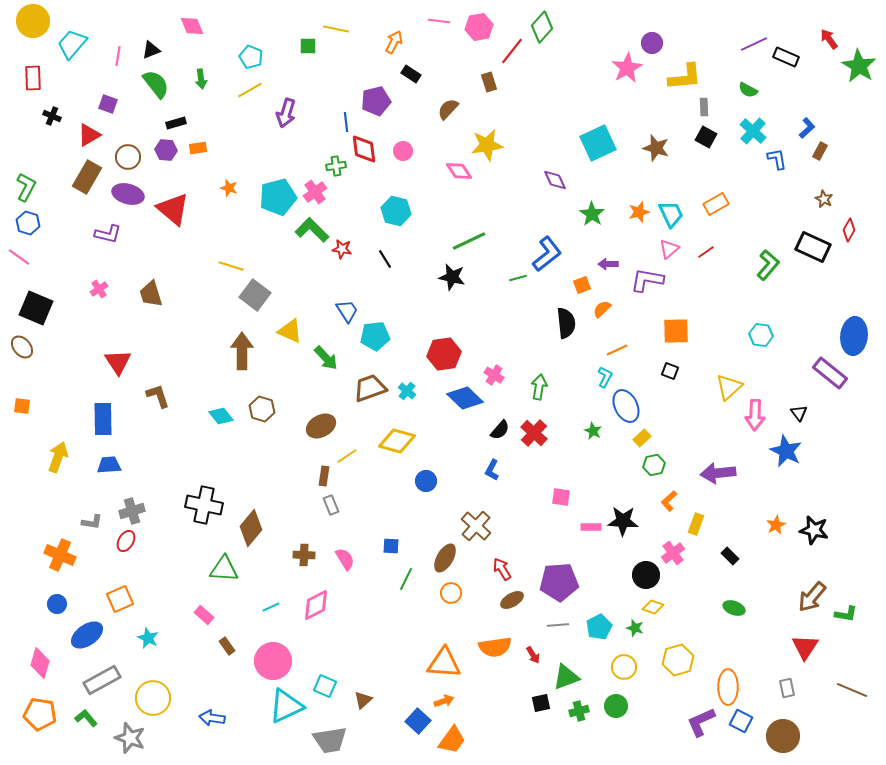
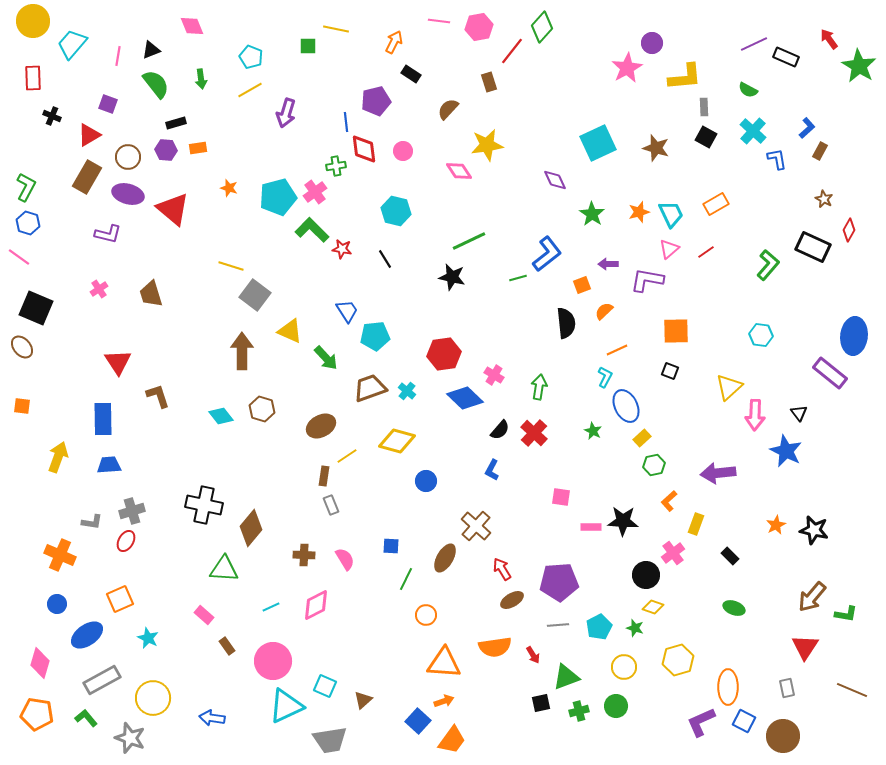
orange semicircle at (602, 309): moved 2 px right, 2 px down
orange circle at (451, 593): moved 25 px left, 22 px down
orange pentagon at (40, 714): moved 3 px left
blue square at (741, 721): moved 3 px right
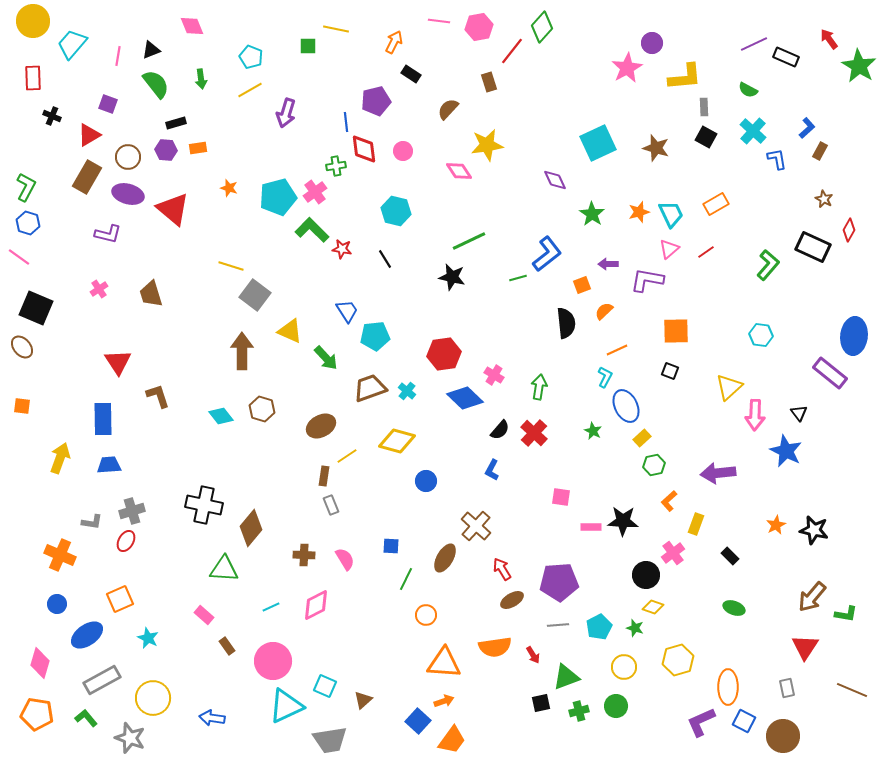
yellow arrow at (58, 457): moved 2 px right, 1 px down
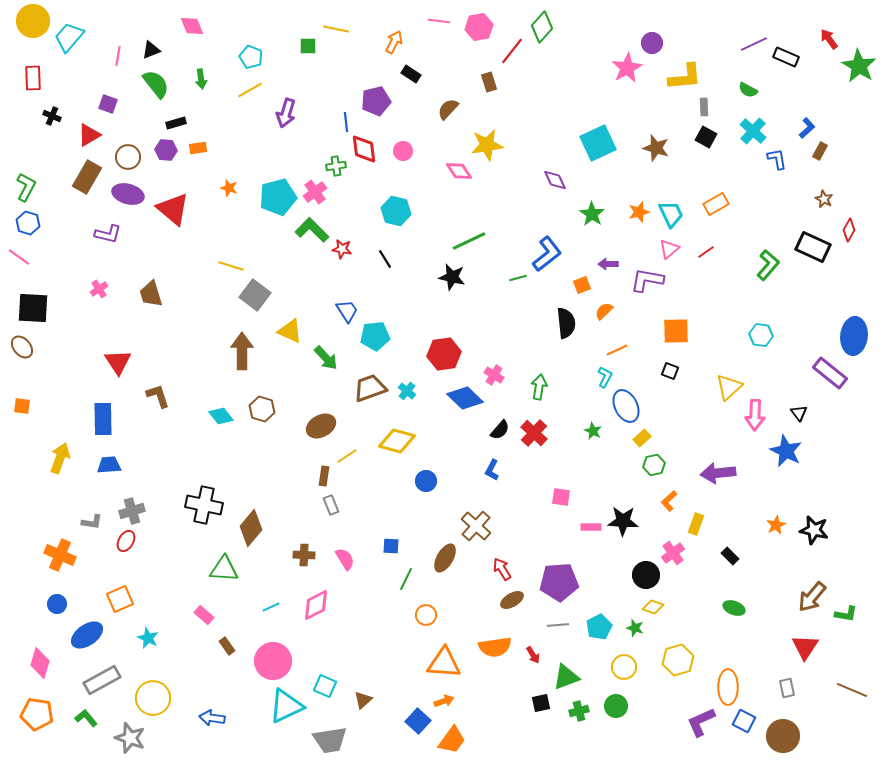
cyan trapezoid at (72, 44): moved 3 px left, 7 px up
black square at (36, 308): moved 3 px left; rotated 20 degrees counterclockwise
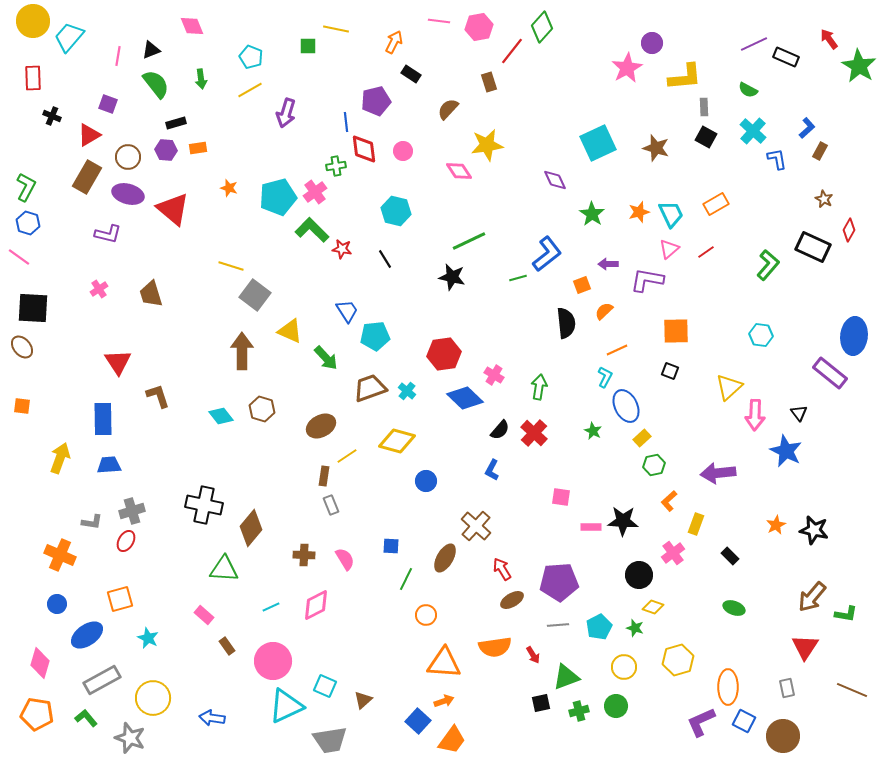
black circle at (646, 575): moved 7 px left
orange square at (120, 599): rotated 8 degrees clockwise
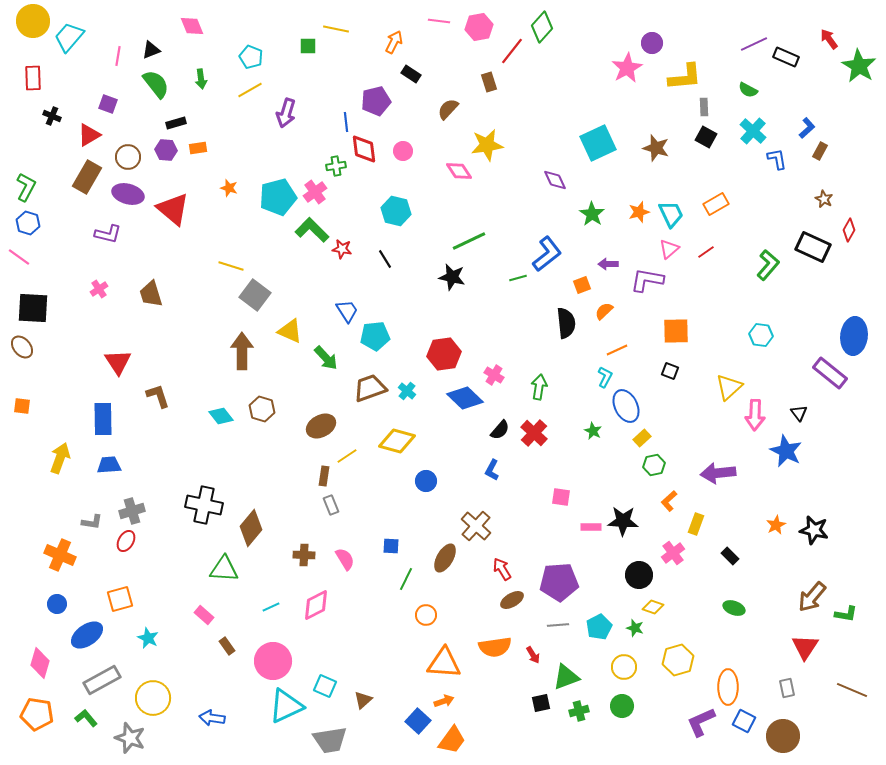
green circle at (616, 706): moved 6 px right
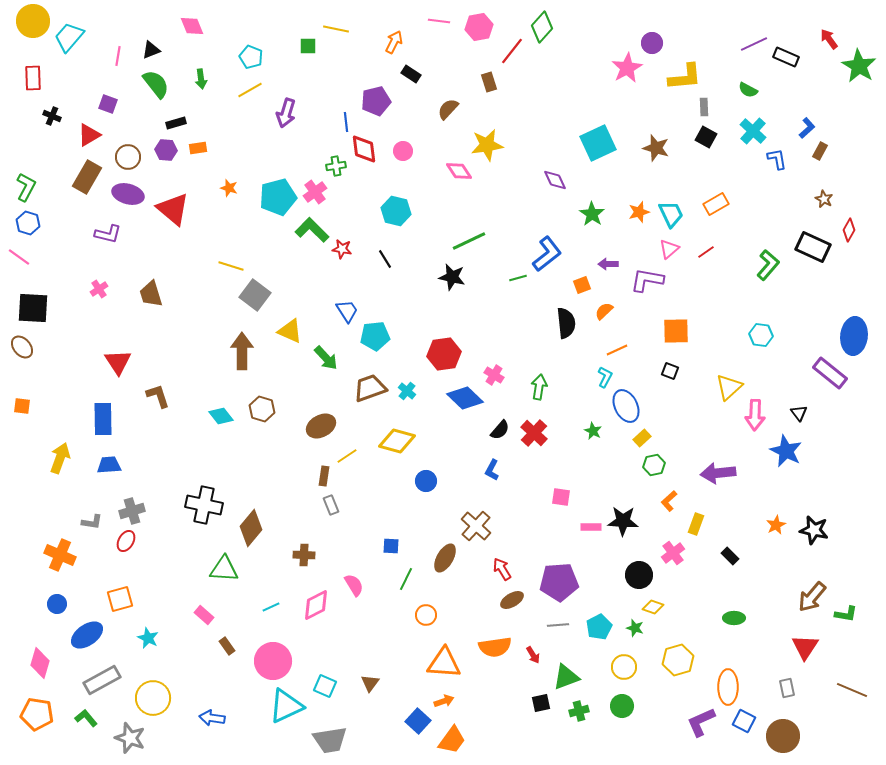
pink semicircle at (345, 559): moved 9 px right, 26 px down
green ellipse at (734, 608): moved 10 px down; rotated 20 degrees counterclockwise
brown triangle at (363, 700): moved 7 px right, 17 px up; rotated 12 degrees counterclockwise
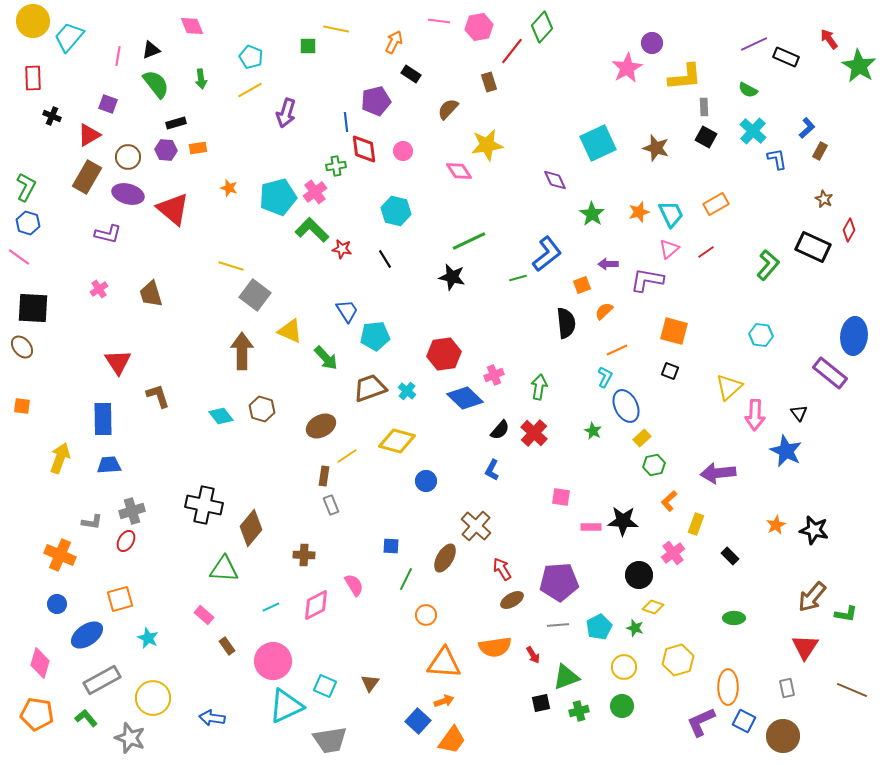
orange square at (676, 331): moved 2 px left; rotated 16 degrees clockwise
pink cross at (494, 375): rotated 36 degrees clockwise
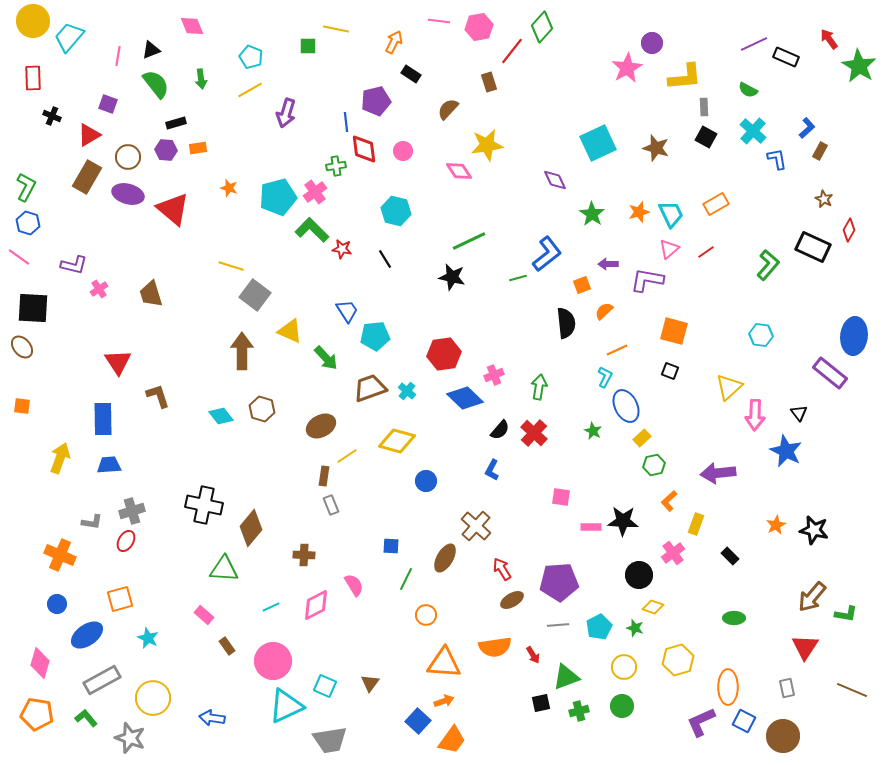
purple L-shape at (108, 234): moved 34 px left, 31 px down
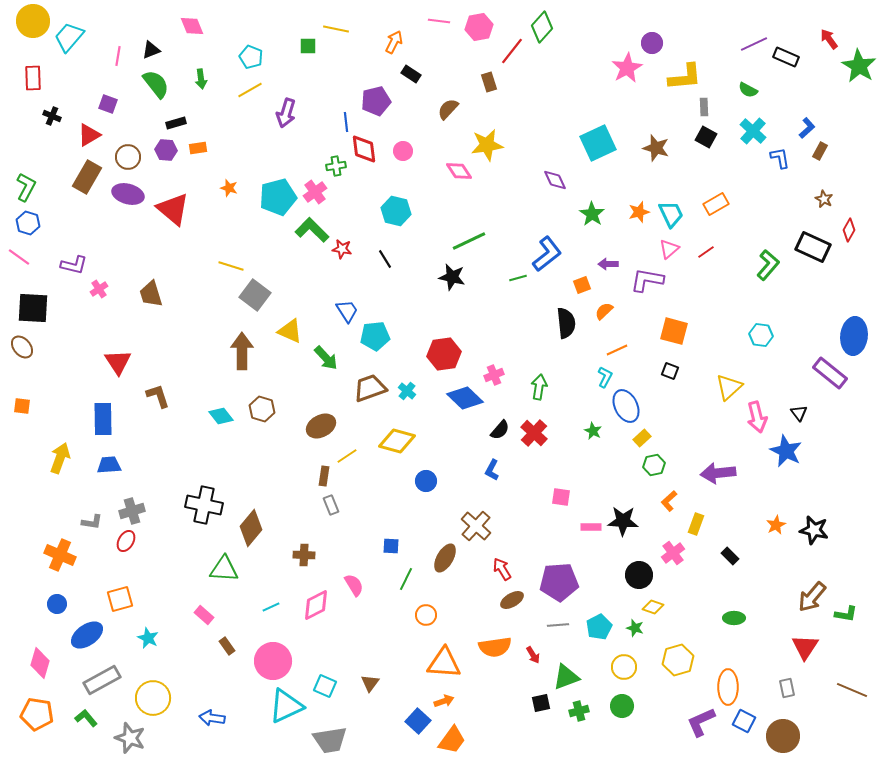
blue L-shape at (777, 159): moved 3 px right, 1 px up
pink arrow at (755, 415): moved 2 px right, 2 px down; rotated 16 degrees counterclockwise
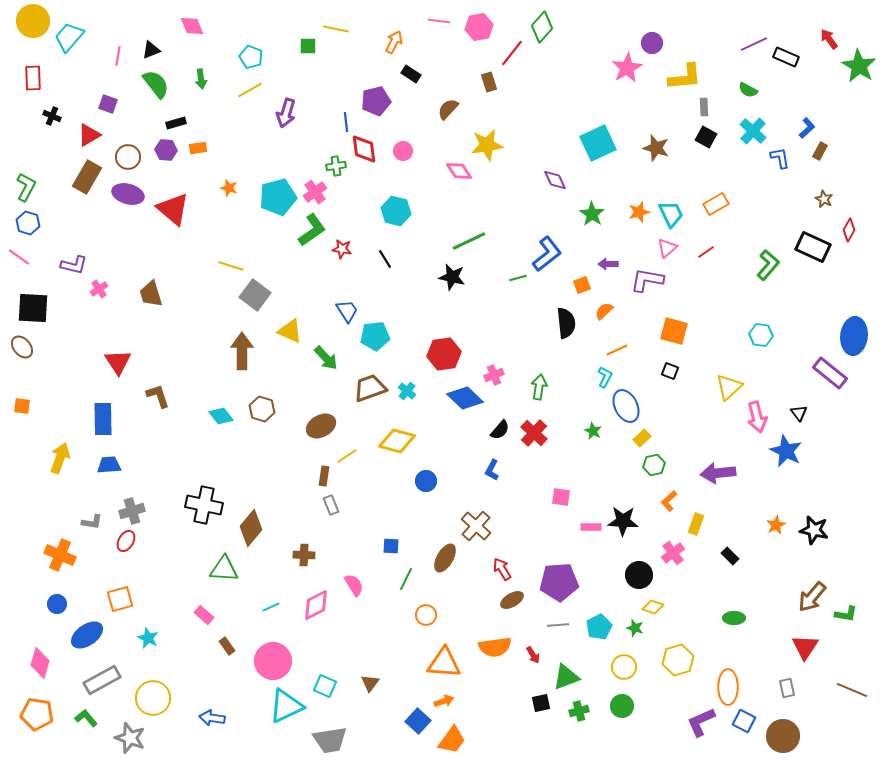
red line at (512, 51): moved 2 px down
green L-shape at (312, 230): rotated 100 degrees clockwise
pink triangle at (669, 249): moved 2 px left, 1 px up
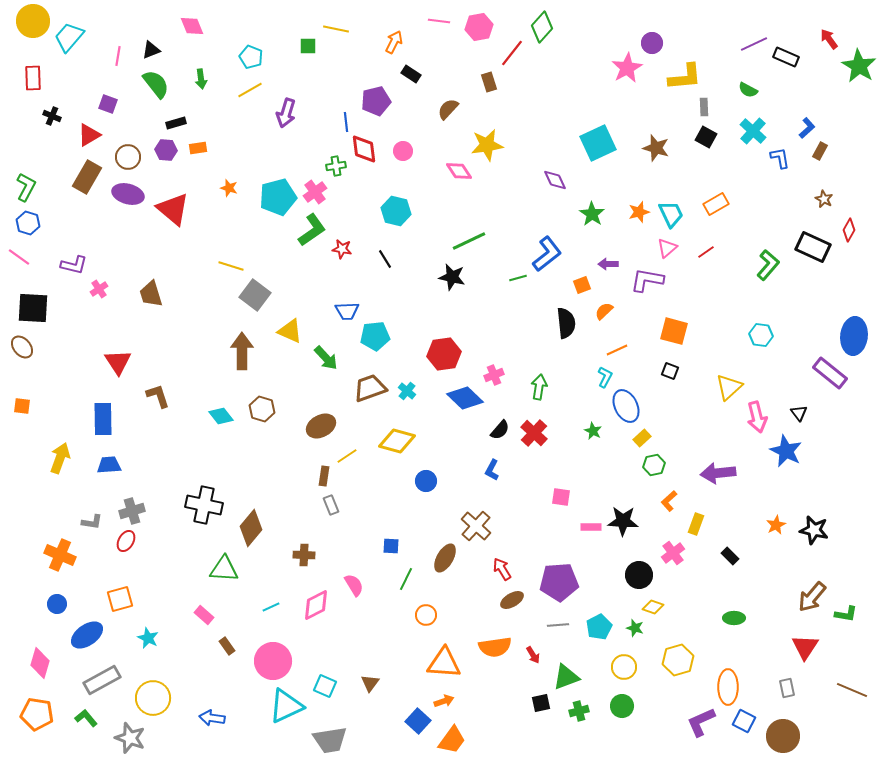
blue trapezoid at (347, 311): rotated 120 degrees clockwise
